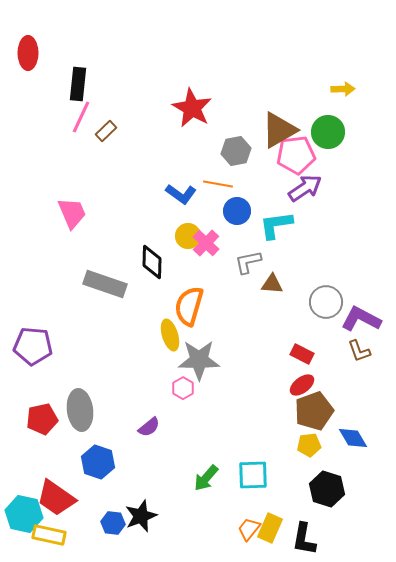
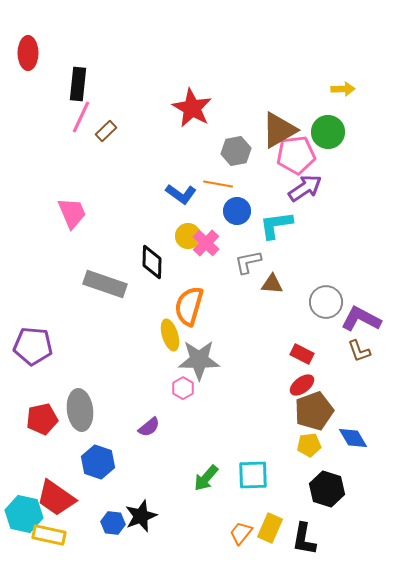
orange trapezoid at (249, 529): moved 8 px left, 4 px down
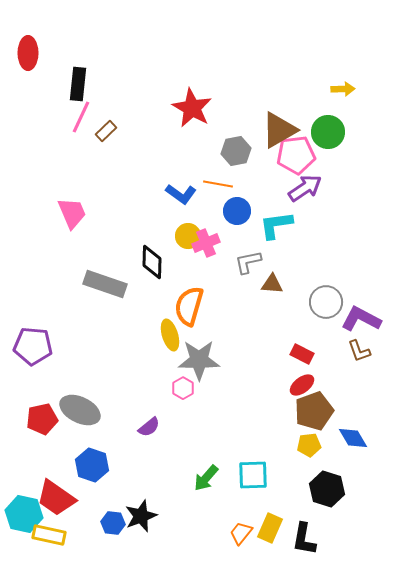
pink cross at (206, 243): rotated 24 degrees clockwise
gray ellipse at (80, 410): rotated 57 degrees counterclockwise
blue hexagon at (98, 462): moved 6 px left, 3 px down
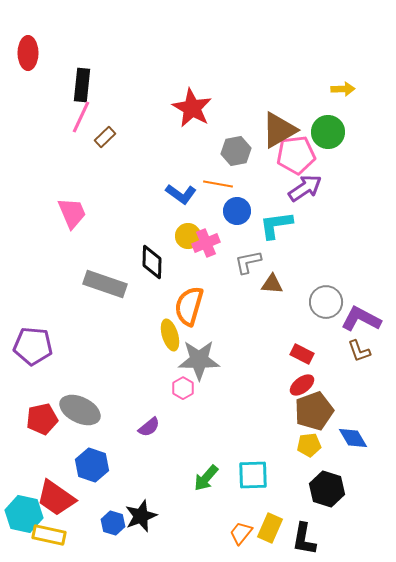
black rectangle at (78, 84): moved 4 px right, 1 px down
brown rectangle at (106, 131): moved 1 px left, 6 px down
blue hexagon at (113, 523): rotated 10 degrees clockwise
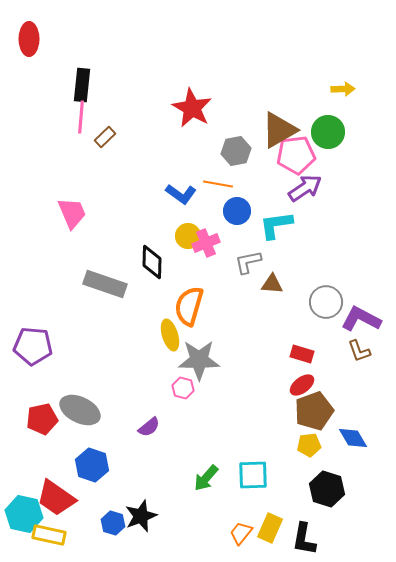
red ellipse at (28, 53): moved 1 px right, 14 px up
pink line at (81, 117): rotated 20 degrees counterclockwise
red rectangle at (302, 354): rotated 10 degrees counterclockwise
pink hexagon at (183, 388): rotated 15 degrees counterclockwise
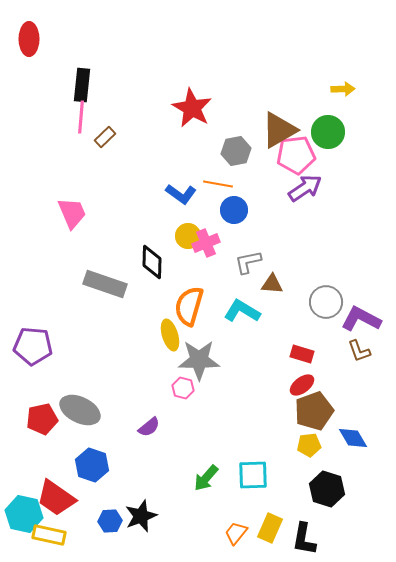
blue circle at (237, 211): moved 3 px left, 1 px up
cyan L-shape at (276, 225): moved 34 px left, 86 px down; rotated 39 degrees clockwise
blue hexagon at (113, 523): moved 3 px left, 2 px up; rotated 20 degrees counterclockwise
orange trapezoid at (241, 533): moved 5 px left
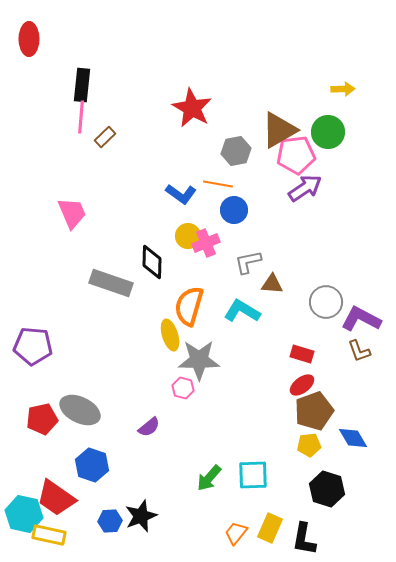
gray rectangle at (105, 284): moved 6 px right, 1 px up
green arrow at (206, 478): moved 3 px right
